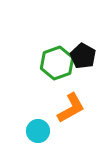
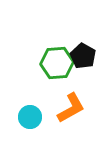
green hexagon: rotated 16 degrees clockwise
cyan circle: moved 8 px left, 14 px up
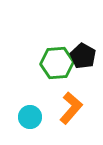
orange L-shape: rotated 20 degrees counterclockwise
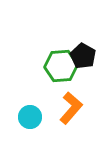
green hexagon: moved 4 px right, 3 px down
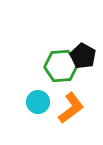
orange L-shape: rotated 12 degrees clockwise
cyan circle: moved 8 px right, 15 px up
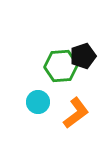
black pentagon: rotated 25 degrees clockwise
orange L-shape: moved 5 px right, 5 px down
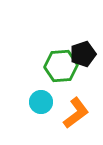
black pentagon: moved 2 px up
cyan circle: moved 3 px right
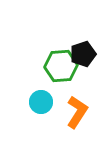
orange L-shape: moved 1 px right, 1 px up; rotated 20 degrees counterclockwise
